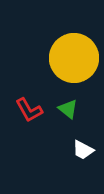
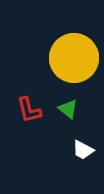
red L-shape: rotated 16 degrees clockwise
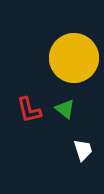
green triangle: moved 3 px left
white trapezoid: rotated 135 degrees counterclockwise
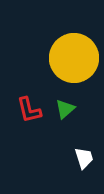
green triangle: rotated 40 degrees clockwise
white trapezoid: moved 1 px right, 8 px down
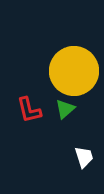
yellow circle: moved 13 px down
white trapezoid: moved 1 px up
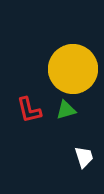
yellow circle: moved 1 px left, 2 px up
green triangle: moved 1 px right, 1 px down; rotated 25 degrees clockwise
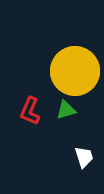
yellow circle: moved 2 px right, 2 px down
red L-shape: moved 1 px right, 1 px down; rotated 36 degrees clockwise
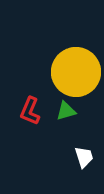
yellow circle: moved 1 px right, 1 px down
green triangle: moved 1 px down
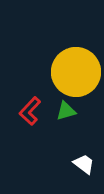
red L-shape: rotated 20 degrees clockwise
white trapezoid: moved 7 px down; rotated 35 degrees counterclockwise
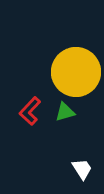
green triangle: moved 1 px left, 1 px down
white trapezoid: moved 2 px left, 5 px down; rotated 20 degrees clockwise
